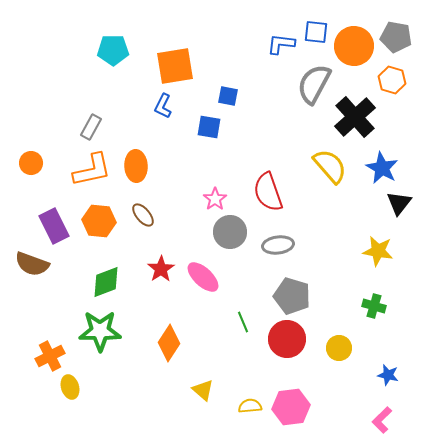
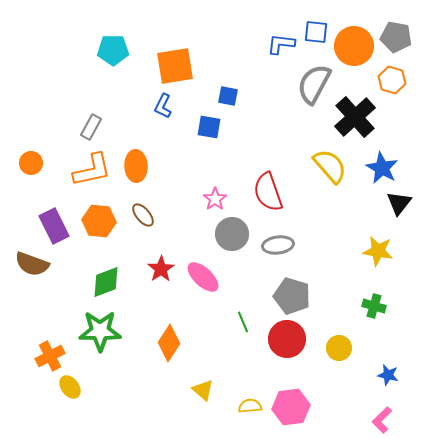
gray circle at (230, 232): moved 2 px right, 2 px down
yellow ellipse at (70, 387): rotated 20 degrees counterclockwise
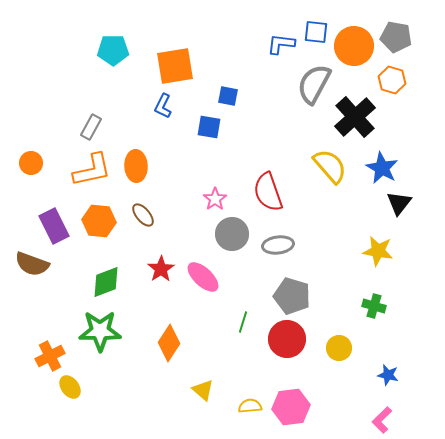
green line at (243, 322): rotated 40 degrees clockwise
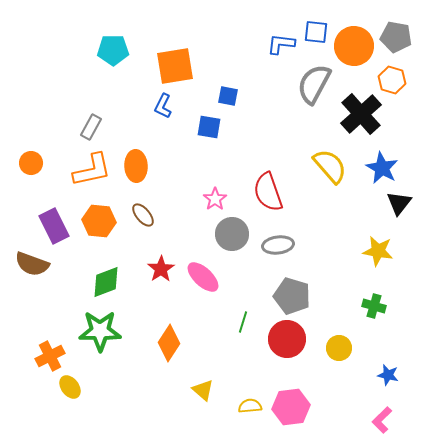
black cross at (355, 117): moved 6 px right, 3 px up
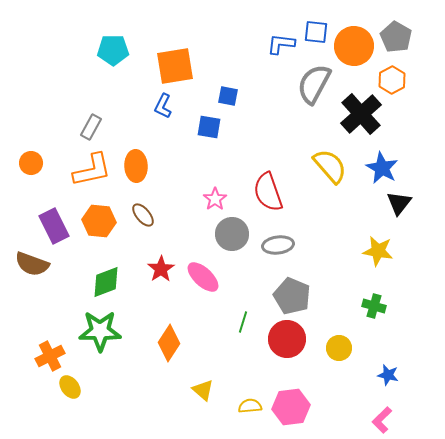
gray pentagon at (396, 37): rotated 20 degrees clockwise
orange hexagon at (392, 80): rotated 16 degrees clockwise
gray pentagon at (292, 296): rotated 6 degrees clockwise
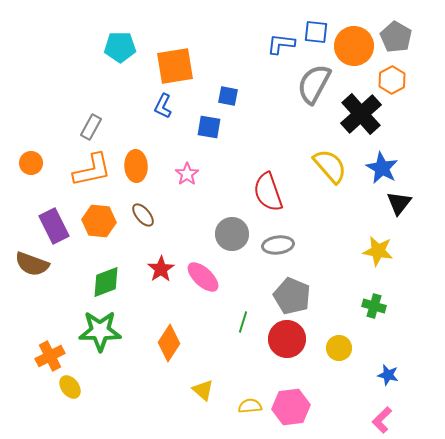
cyan pentagon at (113, 50): moved 7 px right, 3 px up
pink star at (215, 199): moved 28 px left, 25 px up
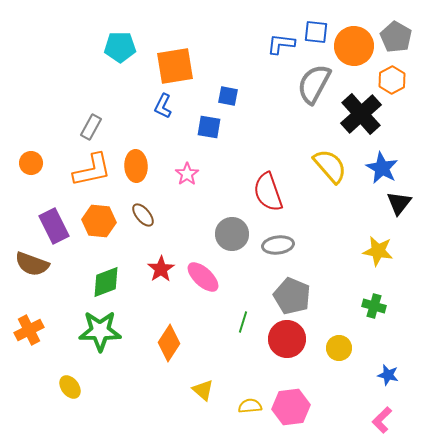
orange cross at (50, 356): moved 21 px left, 26 px up
